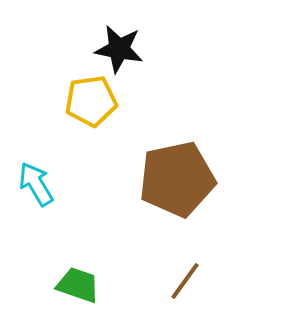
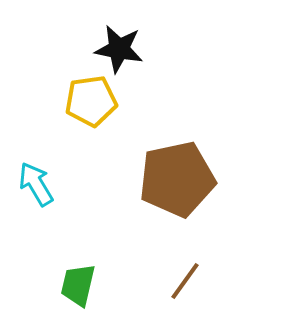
green trapezoid: rotated 96 degrees counterclockwise
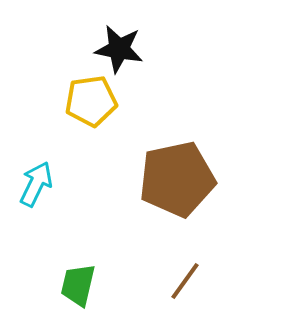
cyan arrow: rotated 57 degrees clockwise
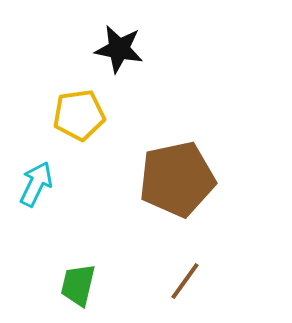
yellow pentagon: moved 12 px left, 14 px down
